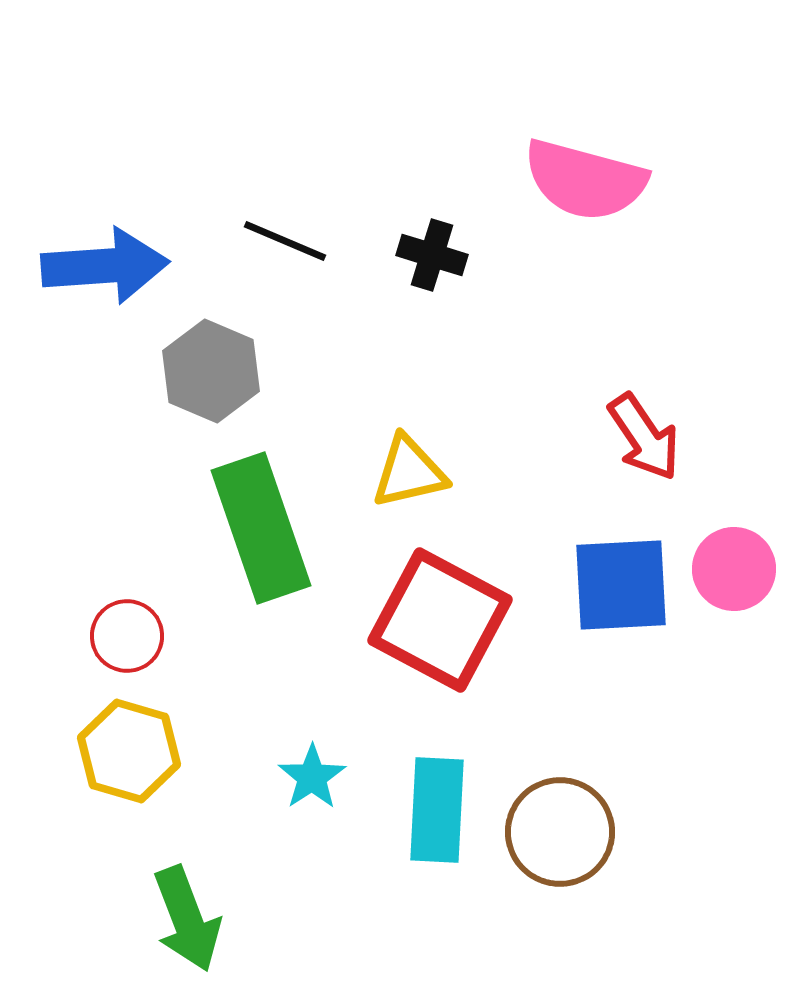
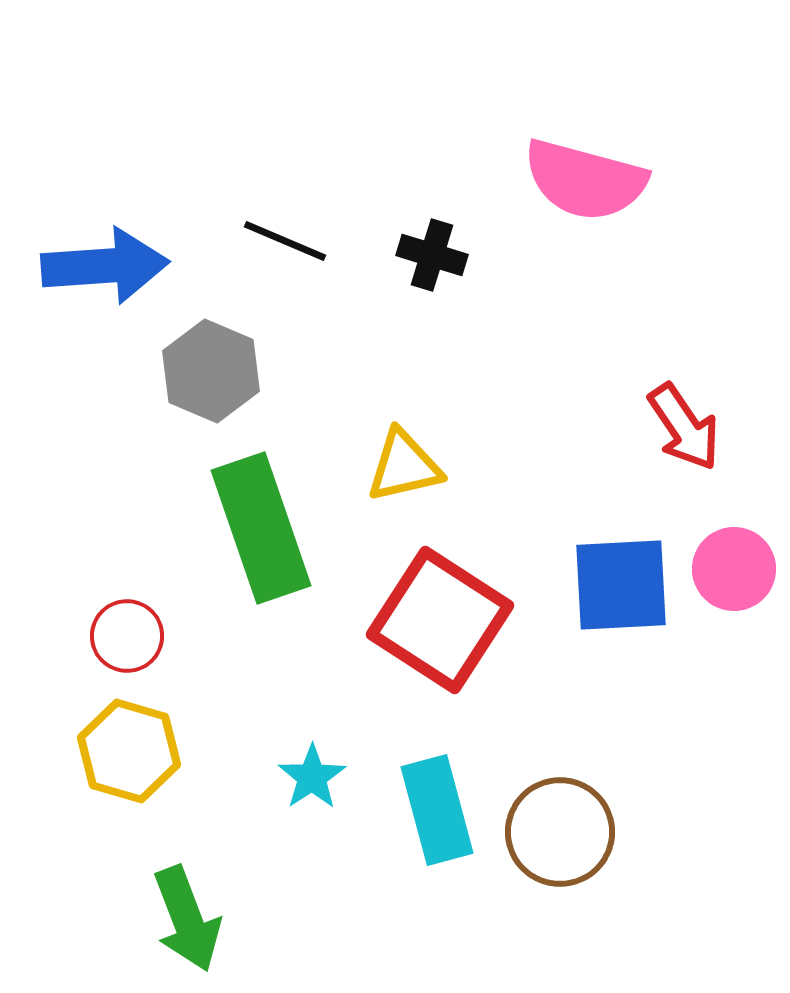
red arrow: moved 40 px right, 10 px up
yellow triangle: moved 5 px left, 6 px up
red square: rotated 5 degrees clockwise
cyan rectangle: rotated 18 degrees counterclockwise
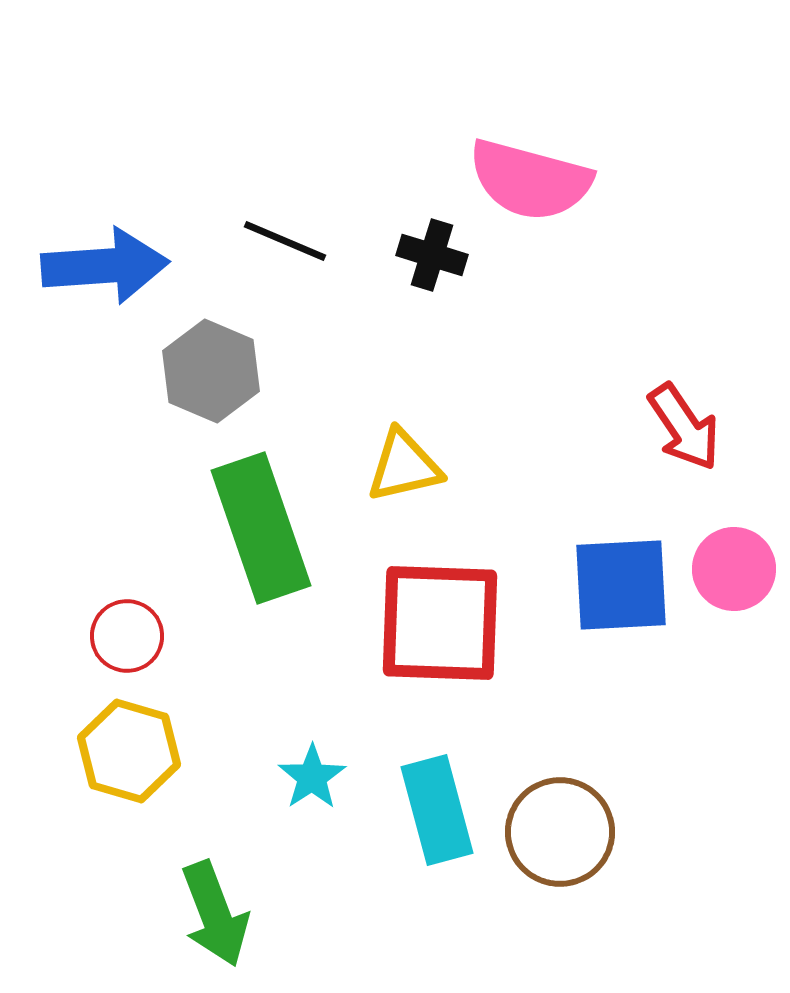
pink semicircle: moved 55 px left
red square: moved 3 px down; rotated 31 degrees counterclockwise
green arrow: moved 28 px right, 5 px up
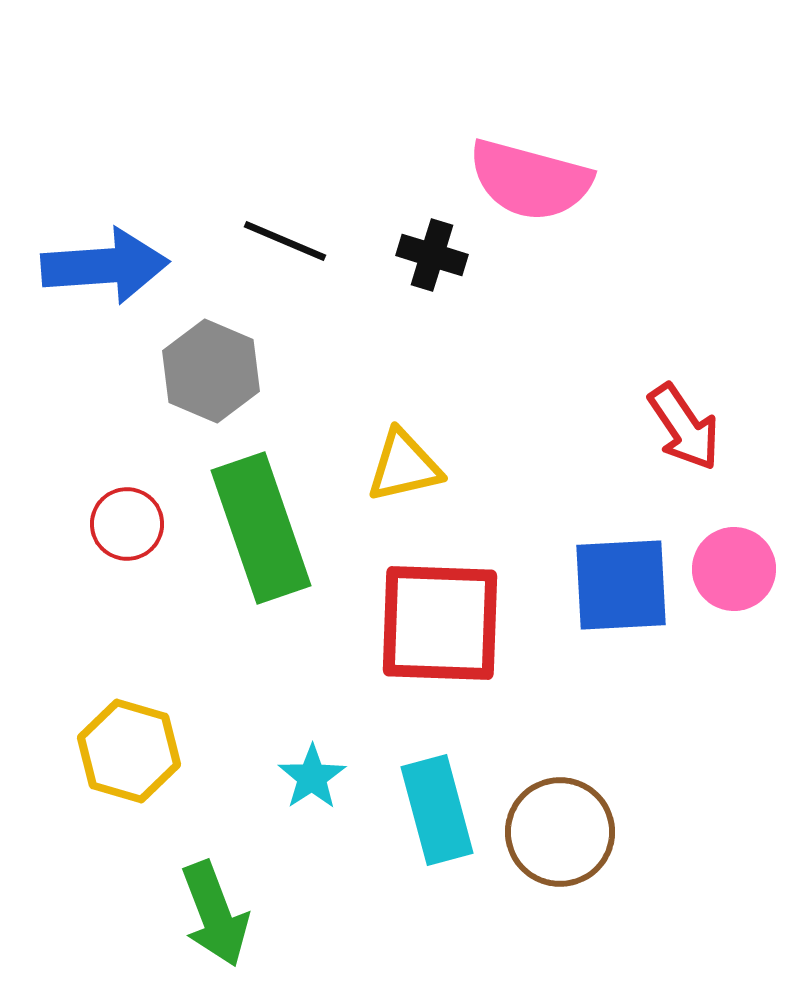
red circle: moved 112 px up
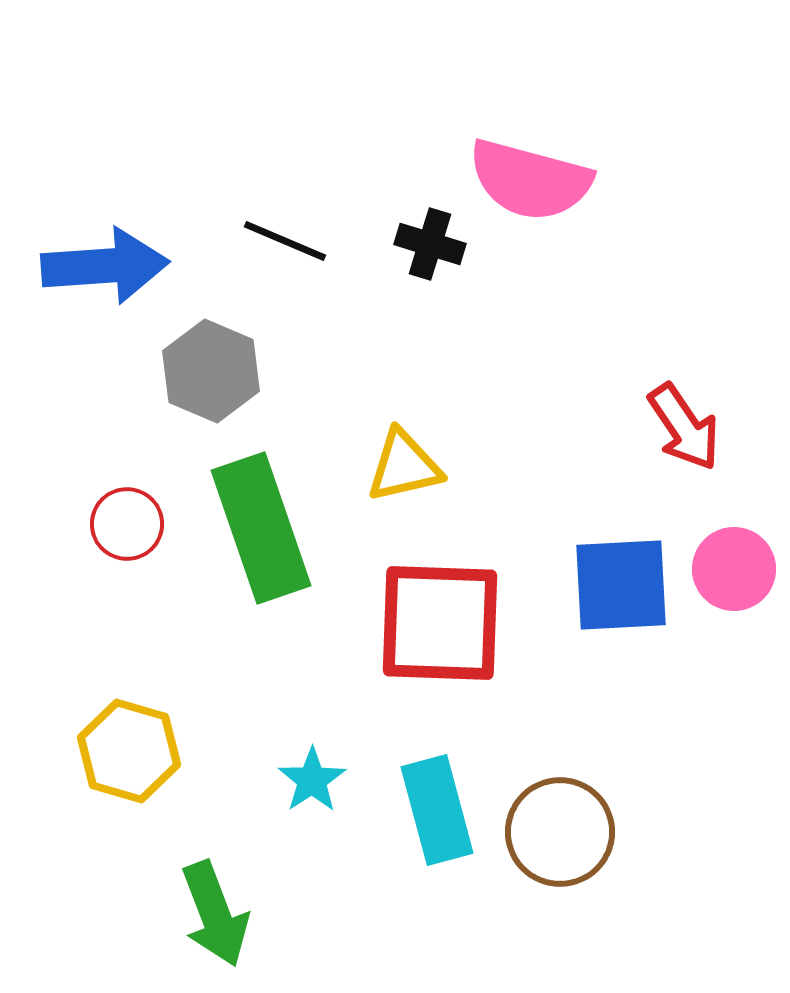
black cross: moved 2 px left, 11 px up
cyan star: moved 3 px down
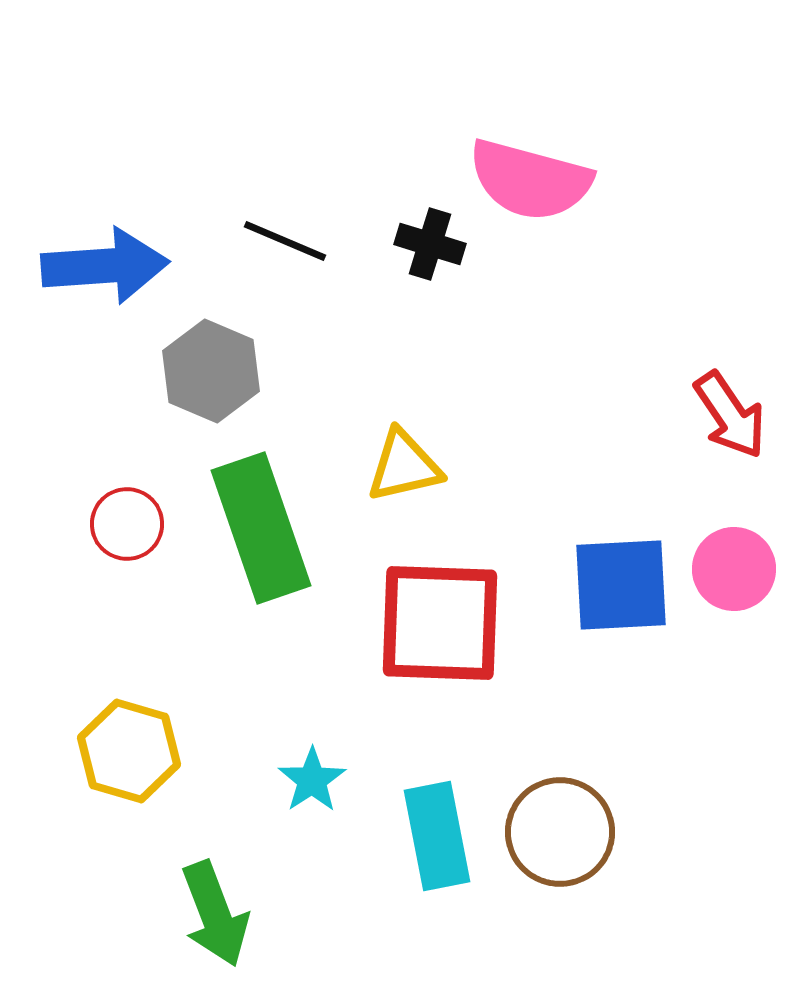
red arrow: moved 46 px right, 12 px up
cyan rectangle: moved 26 px down; rotated 4 degrees clockwise
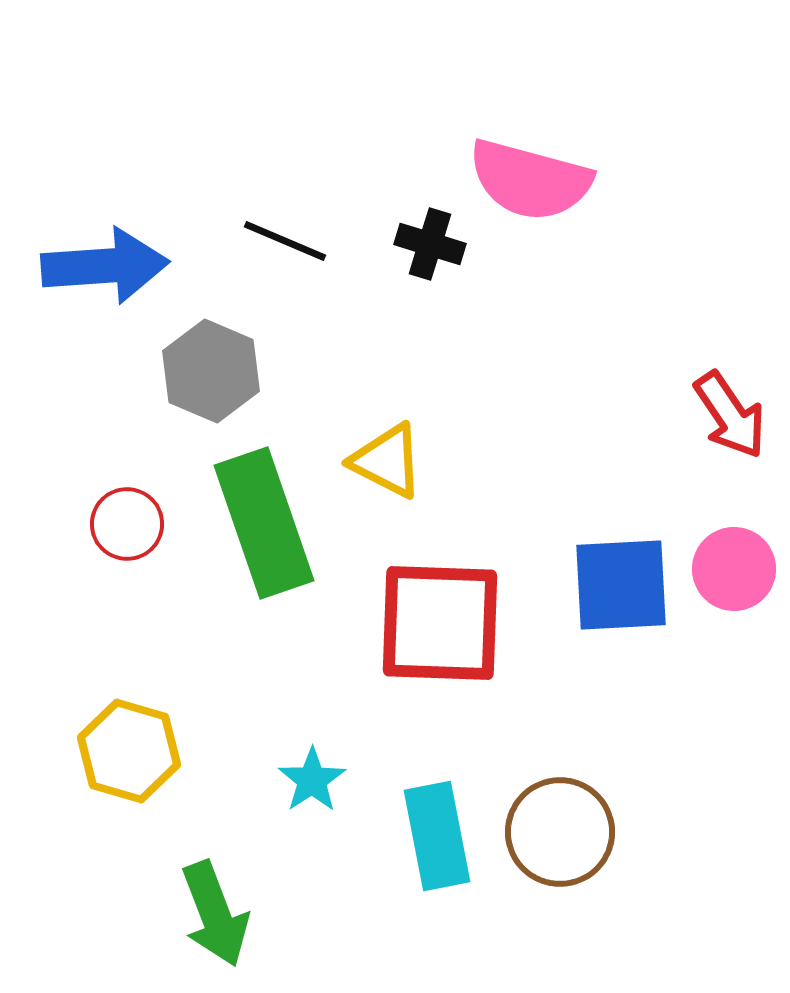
yellow triangle: moved 17 px left, 5 px up; rotated 40 degrees clockwise
green rectangle: moved 3 px right, 5 px up
